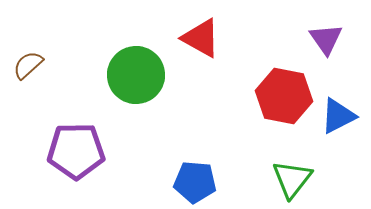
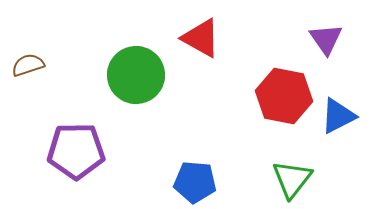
brown semicircle: rotated 24 degrees clockwise
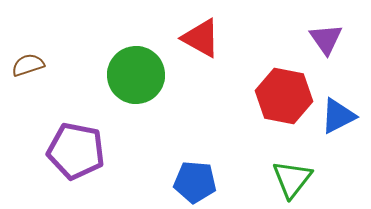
purple pentagon: rotated 12 degrees clockwise
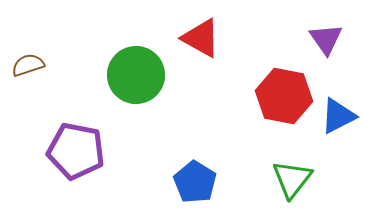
blue pentagon: rotated 27 degrees clockwise
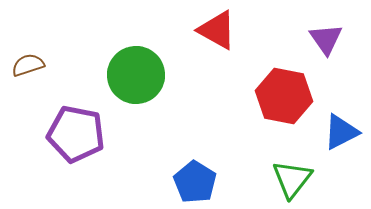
red triangle: moved 16 px right, 8 px up
blue triangle: moved 3 px right, 16 px down
purple pentagon: moved 17 px up
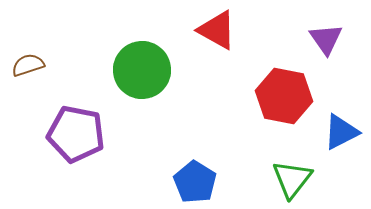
green circle: moved 6 px right, 5 px up
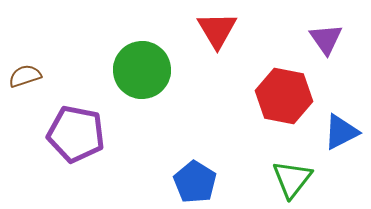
red triangle: rotated 30 degrees clockwise
brown semicircle: moved 3 px left, 11 px down
